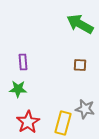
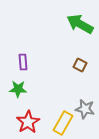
brown square: rotated 24 degrees clockwise
yellow rectangle: rotated 15 degrees clockwise
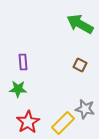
yellow rectangle: rotated 15 degrees clockwise
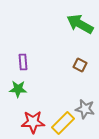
red star: moved 5 px right; rotated 30 degrees clockwise
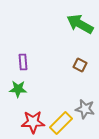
yellow rectangle: moved 2 px left
